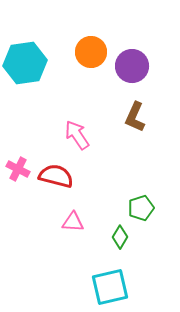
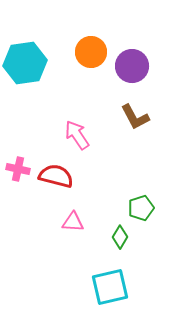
brown L-shape: rotated 52 degrees counterclockwise
pink cross: rotated 15 degrees counterclockwise
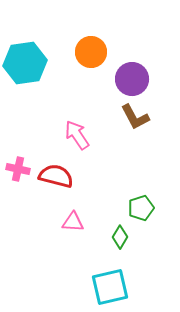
purple circle: moved 13 px down
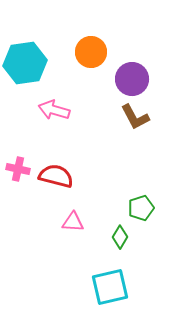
pink arrow: moved 23 px left, 25 px up; rotated 40 degrees counterclockwise
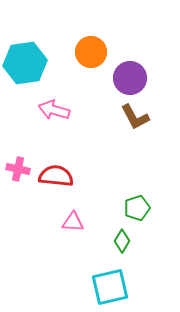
purple circle: moved 2 px left, 1 px up
red semicircle: rotated 8 degrees counterclockwise
green pentagon: moved 4 px left
green diamond: moved 2 px right, 4 px down
